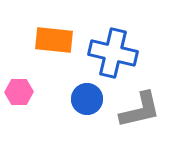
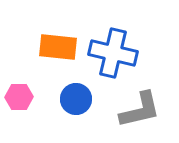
orange rectangle: moved 4 px right, 7 px down
pink hexagon: moved 5 px down
blue circle: moved 11 px left
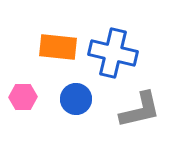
pink hexagon: moved 4 px right
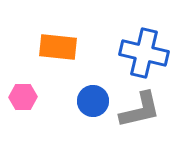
blue cross: moved 31 px right
blue circle: moved 17 px right, 2 px down
